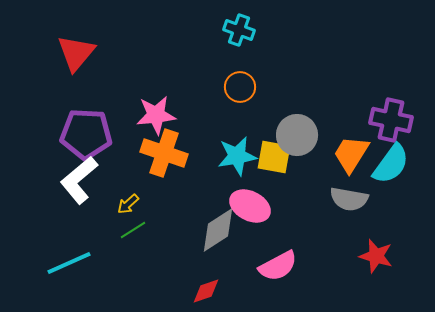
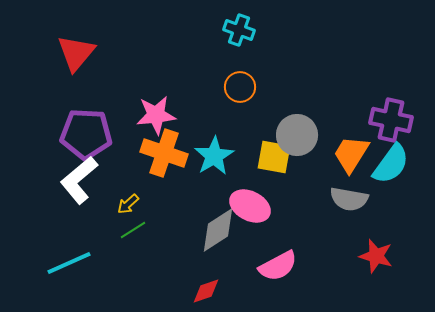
cyan star: moved 23 px left; rotated 21 degrees counterclockwise
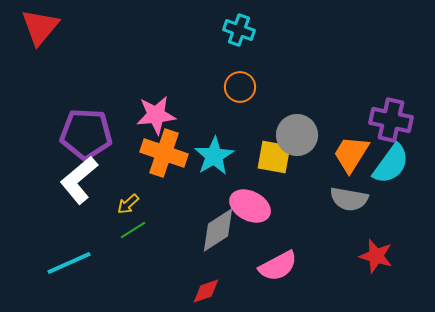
red triangle: moved 36 px left, 26 px up
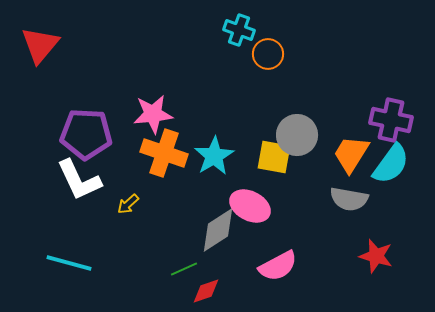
red triangle: moved 18 px down
orange circle: moved 28 px right, 33 px up
pink star: moved 3 px left, 1 px up
white L-shape: rotated 75 degrees counterclockwise
green line: moved 51 px right, 39 px down; rotated 8 degrees clockwise
cyan line: rotated 39 degrees clockwise
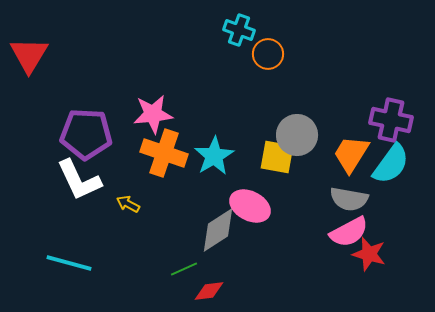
red triangle: moved 11 px left, 10 px down; rotated 9 degrees counterclockwise
yellow square: moved 3 px right
yellow arrow: rotated 70 degrees clockwise
red star: moved 7 px left, 2 px up
pink semicircle: moved 71 px right, 34 px up
red diamond: moved 3 px right; rotated 12 degrees clockwise
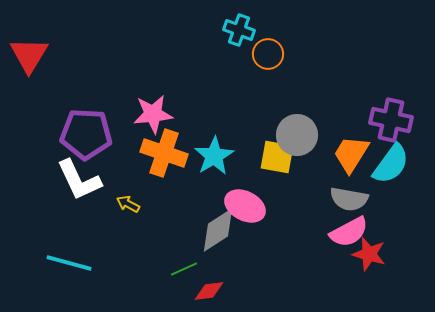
pink ellipse: moved 5 px left
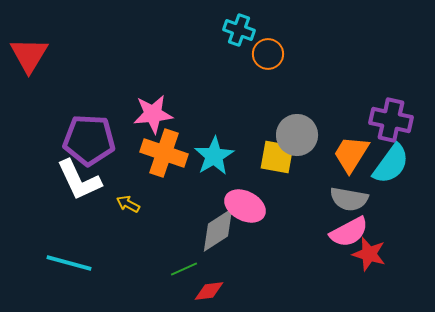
purple pentagon: moved 3 px right, 6 px down
